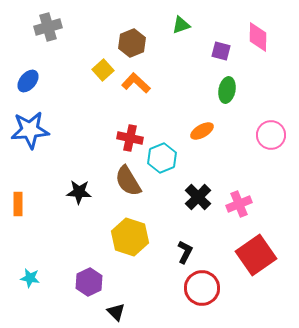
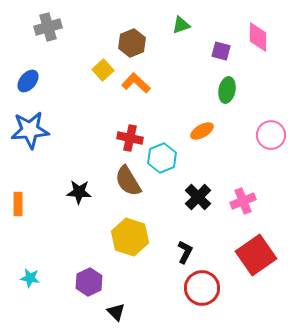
pink cross: moved 4 px right, 3 px up
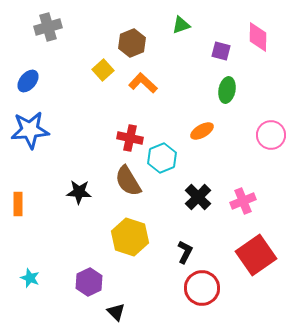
orange L-shape: moved 7 px right
cyan star: rotated 12 degrees clockwise
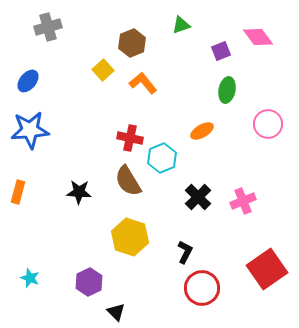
pink diamond: rotated 36 degrees counterclockwise
purple square: rotated 36 degrees counterclockwise
orange L-shape: rotated 8 degrees clockwise
pink circle: moved 3 px left, 11 px up
orange rectangle: moved 12 px up; rotated 15 degrees clockwise
red square: moved 11 px right, 14 px down
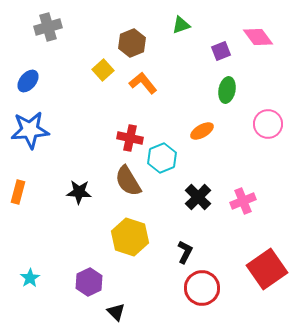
cyan star: rotated 18 degrees clockwise
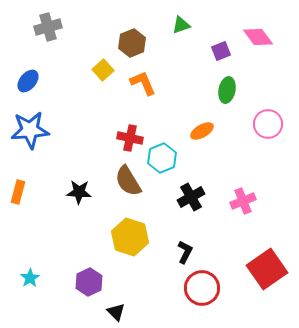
orange L-shape: rotated 16 degrees clockwise
black cross: moved 7 px left; rotated 16 degrees clockwise
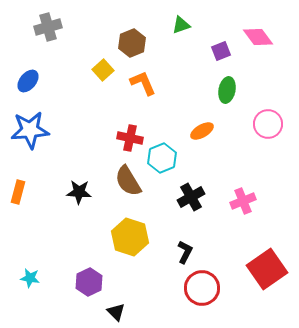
cyan star: rotated 30 degrees counterclockwise
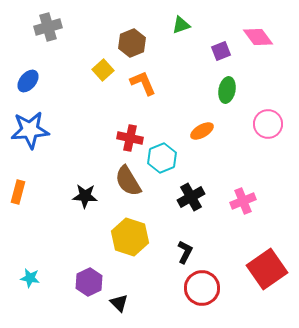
black star: moved 6 px right, 4 px down
black triangle: moved 3 px right, 9 px up
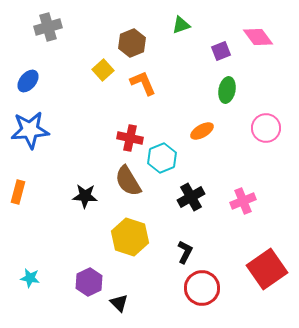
pink circle: moved 2 px left, 4 px down
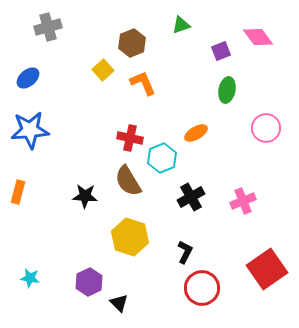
blue ellipse: moved 3 px up; rotated 10 degrees clockwise
orange ellipse: moved 6 px left, 2 px down
